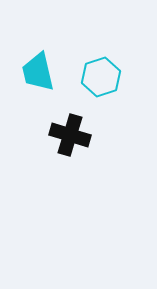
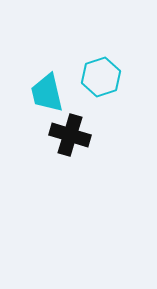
cyan trapezoid: moved 9 px right, 21 px down
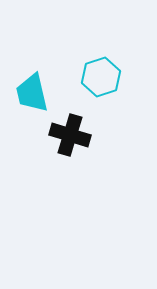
cyan trapezoid: moved 15 px left
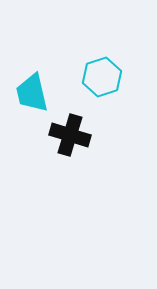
cyan hexagon: moved 1 px right
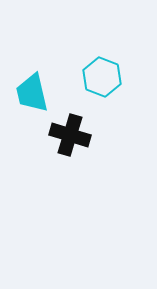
cyan hexagon: rotated 21 degrees counterclockwise
